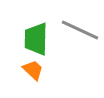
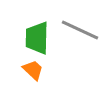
green trapezoid: moved 1 px right, 1 px up
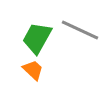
green trapezoid: rotated 28 degrees clockwise
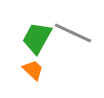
gray line: moved 7 px left, 3 px down
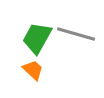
gray line: moved 3 px right, 1 px down; rotated 9 degrees counterclockwise
